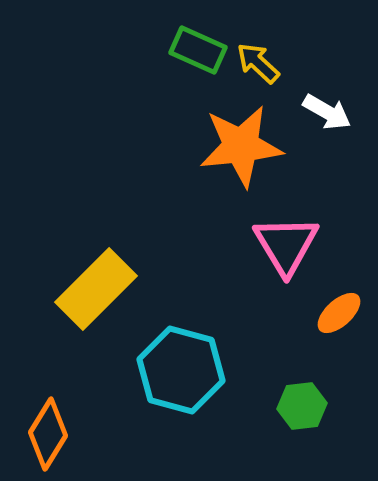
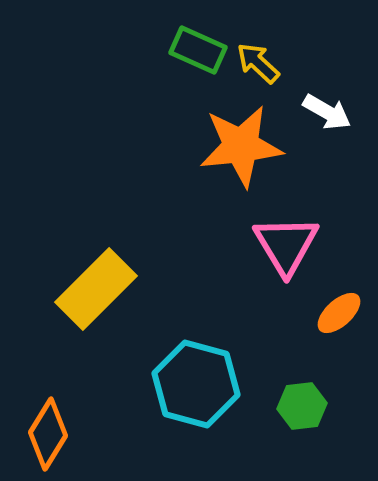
cyan hexagon: moved 15 px right, 14 px down
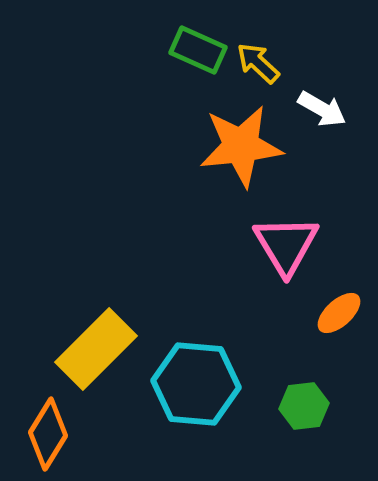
white arrow: moved 5 px left, 3 px up
yellow rectangle: moved 60 px down
cyan hexagon: rotated 10 degrees counterclockwise
green hexagon: moved 2 px right
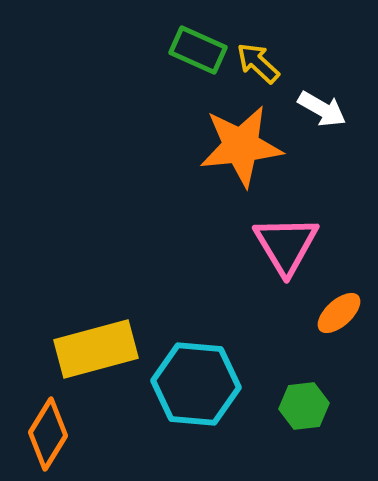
yellow rectangle: rotated 30 degrees clockwise
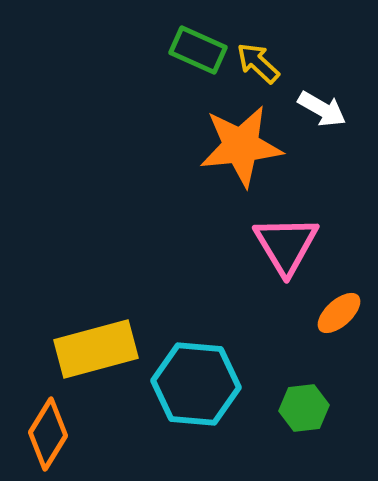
green hexagon: moved 2 px down
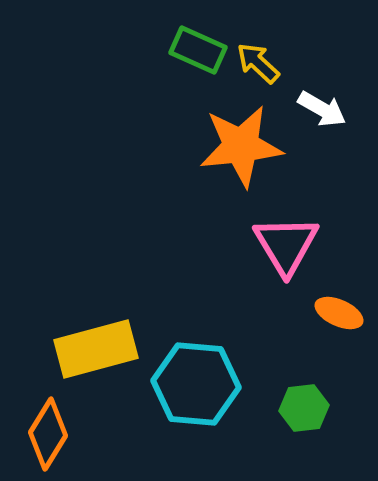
orange ellipse: rotated 66 degrees clockwise
